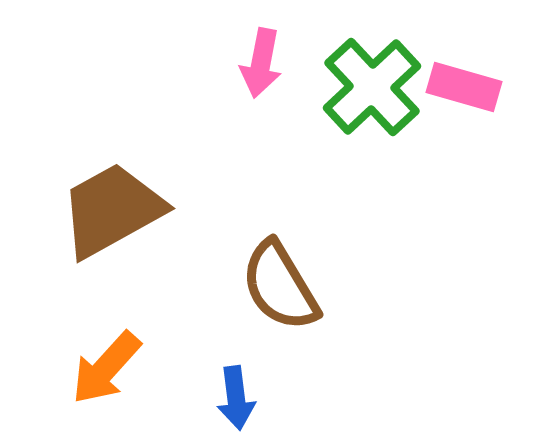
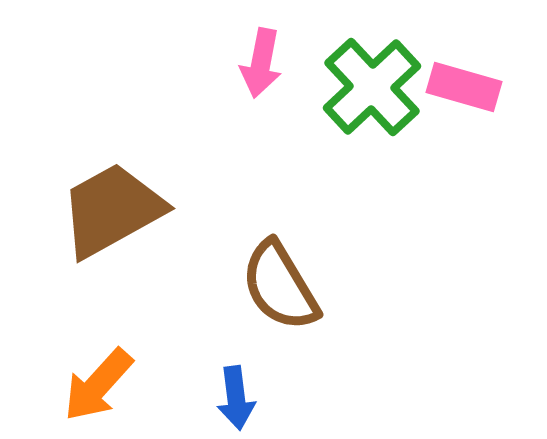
orange arrow: moved 8 px left, 17 px down
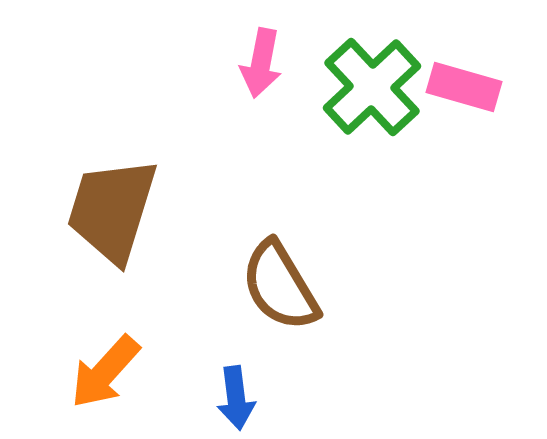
brown trapezoid: rotated 44 degrees counterclockwise
orange arrow: moved 7 px right, 13 px up
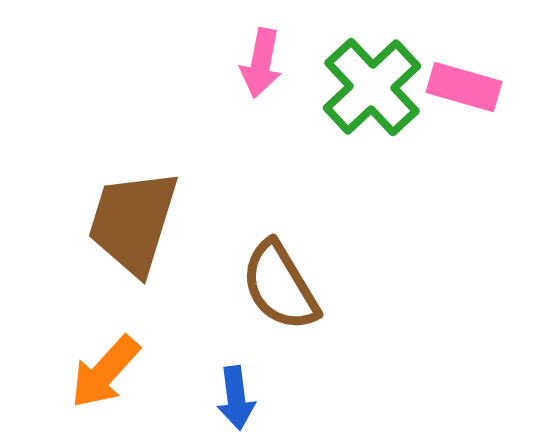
brown trapezoid: moved 21 px right, 12 px down
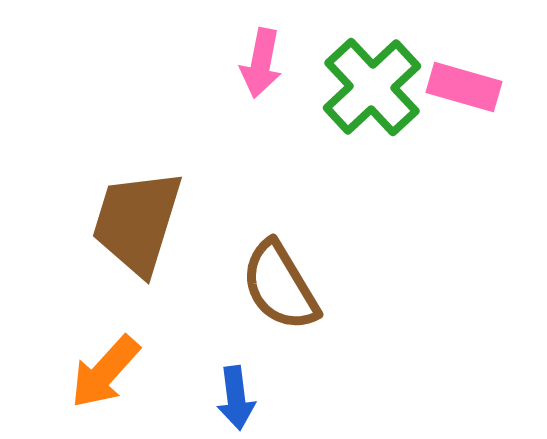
brown trapezoid: moved 4 px right
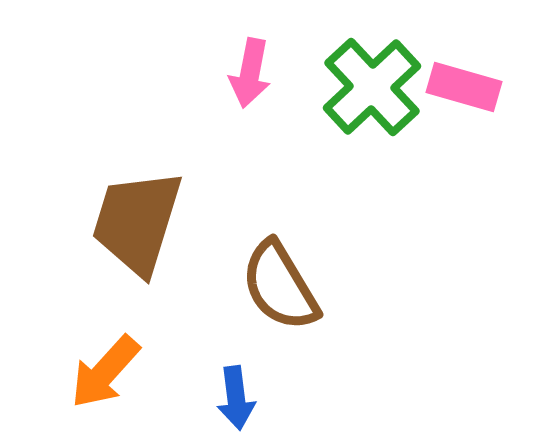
pink arrow: moved 11 px left, 10 px down
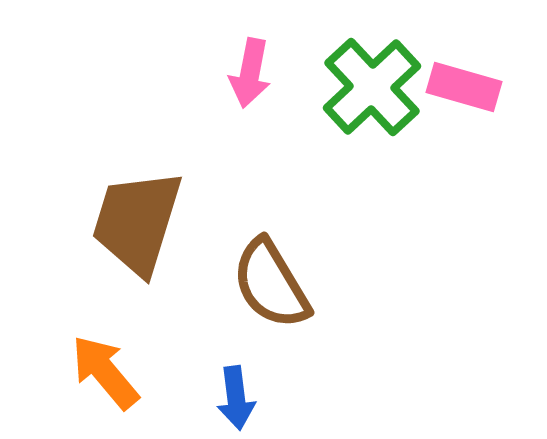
brown semicircle: moved 9 px left, 2 px up
orange arrow: rotated 98 degrees clockwise
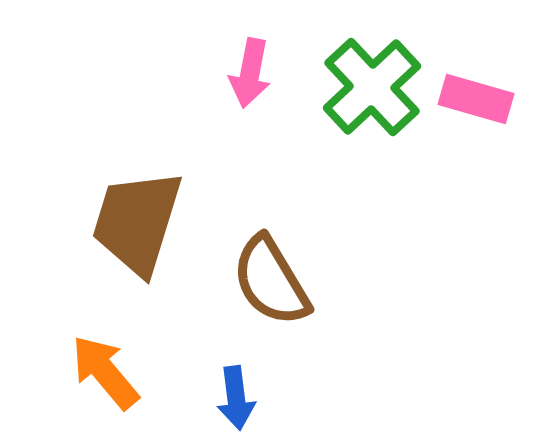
pink rectangle: moved 12 px right, 12 px down
brown semicircle: moved 3 px up
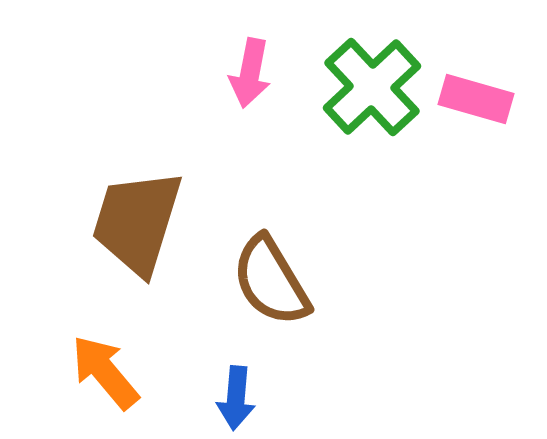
blue arrow: rotated 12 degrees clockwise
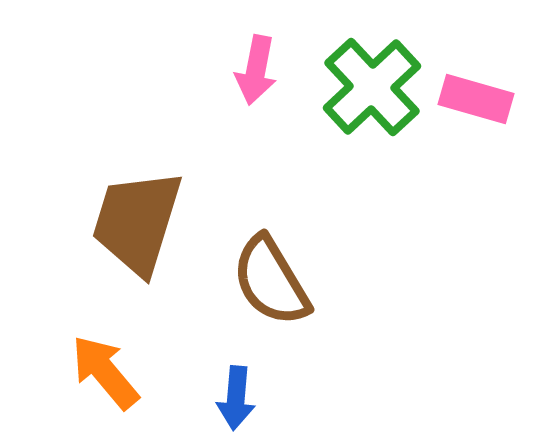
pink arrow: moved 6 px right, 3 px up
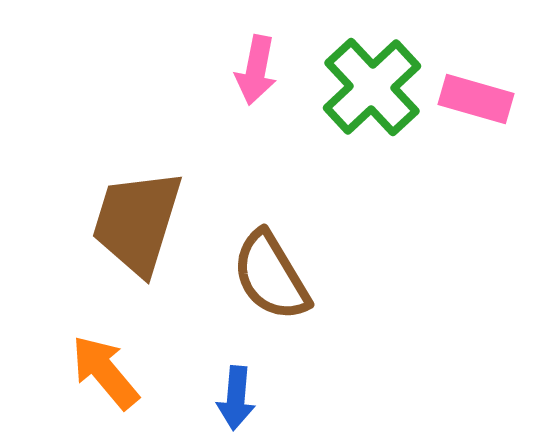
brown semicircle: moved 5 px up
